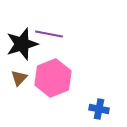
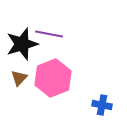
blue cross: moved 3 px right, 4 px up
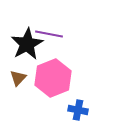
black star: moved 5 px right; rotated 12 degrees counterclockwise
brown triangle: moved 1 px left
blue cross: moved 24 px left, 5 px down
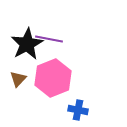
purple line: moved 5 px down
brown triangle: moved 1 px down
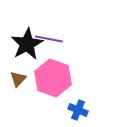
pink hexagon: rotated 18 degrees counterclockwise
blue cross: rotated 12 degrees clockwise
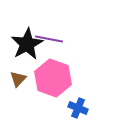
blue cross: moved 2 px up
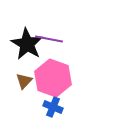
black star: rotated 12 degrees counterclockwise
brown triangle: moved 6 px right, 2 px down
blue cross: moved 25 px left, 1 px up
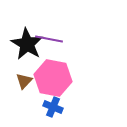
pink hexagon: rotated 9 degrees counterclockwise
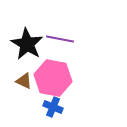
purple line: moved 11 px right
brown triangle: rotated 48 degrees counterclockwise
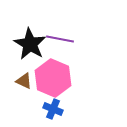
black star: moved 3 px right
pink hexagon: rotated 12 degrees clockwise
blue cross: moved 2 px down
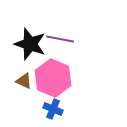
black star: rotated 12 degrees counterclockwise
